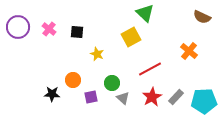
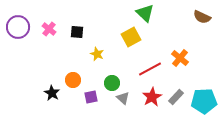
orange cross: moved 9 px left, 7 px down
black star: moved 1 px up; rotated 28 degrees clockwise
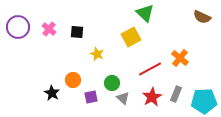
gray rectangle: moved 3 px up; rotated 21 degrees counterclockwise
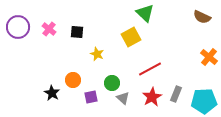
orange cross: moved 29 px right, 1 px up
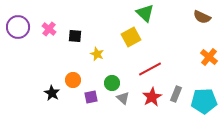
black square: moved 2 px left, 4 px down
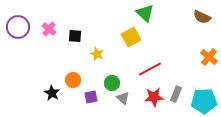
red star: moved 2 px right; rotated 24 degrees clockwise
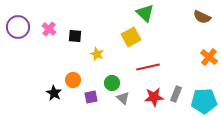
red line: moved 2 px left, 2 px up; rotated 15 degrees clockwise
black star: moved 2 px right
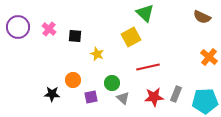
black star: moved 2 px left, 1 px down; rotated 28 degrees counterclockwise
cyan pentagon: moved 1 px right
